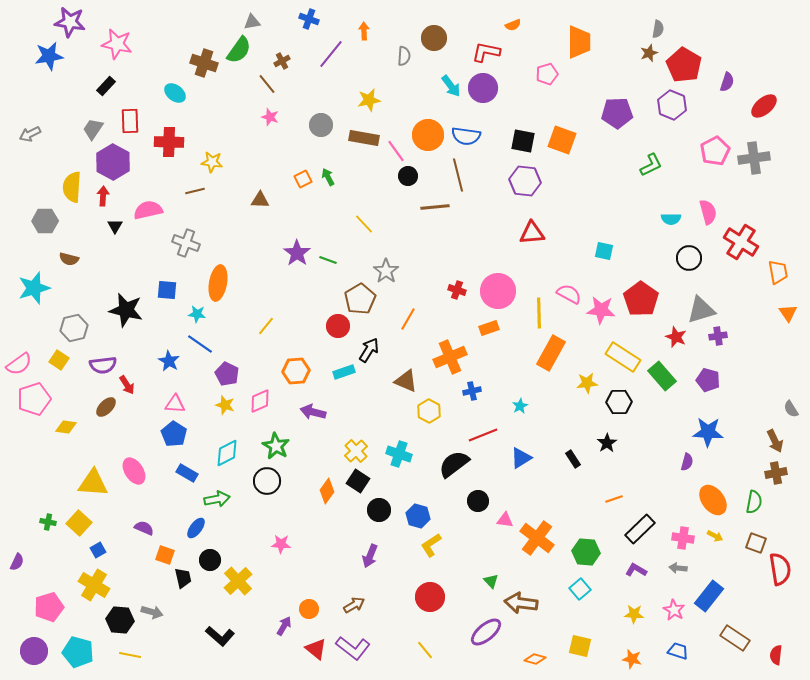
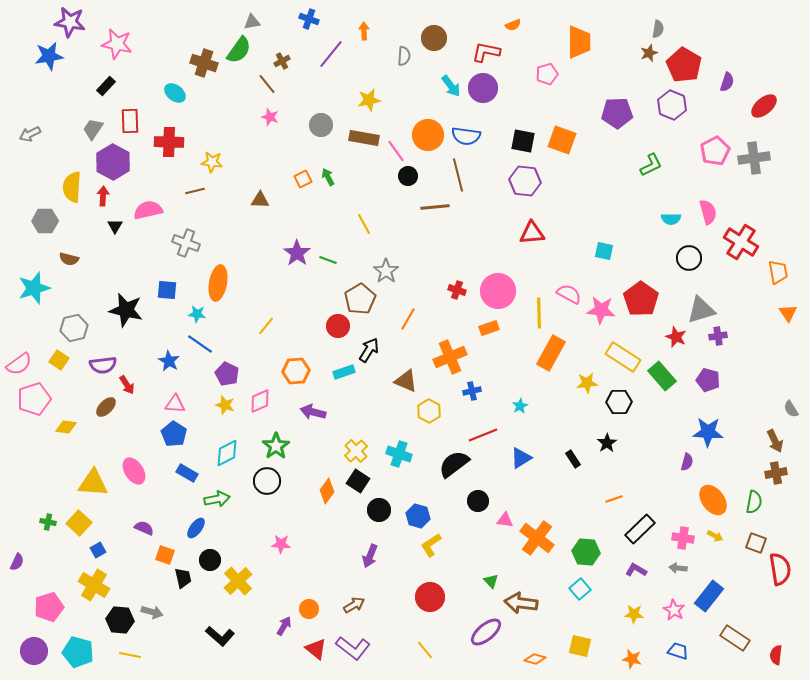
yellow line at (364, 224): rotated 15 degrees clockwise
green star at (276, 446): rotated 8 degrees clockwise
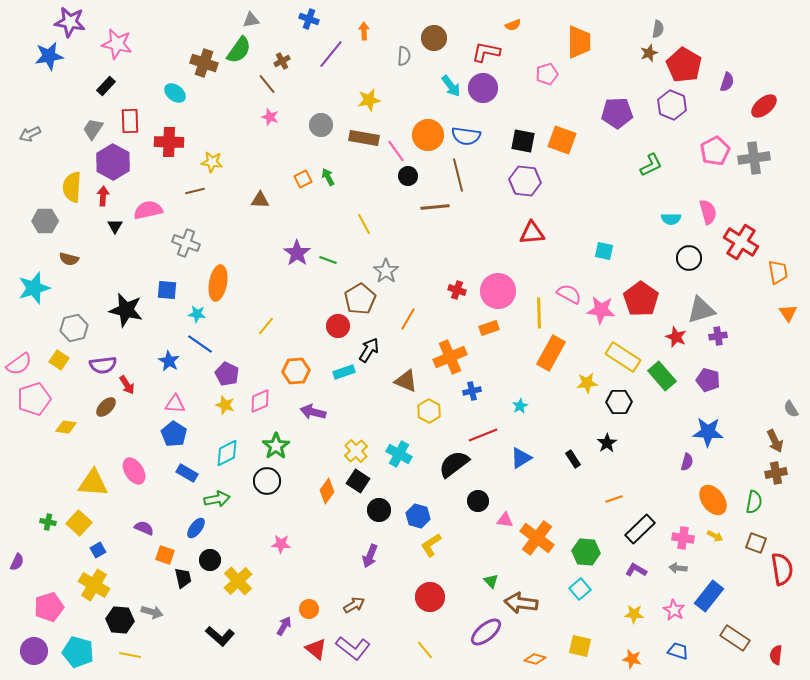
gray triangle at (252, 22): moved 1 px left, 2 px up
cyan cross at (399, 454): rotated 10 degrees clockwise
red semicircle at (780, 569): moved 2 px right
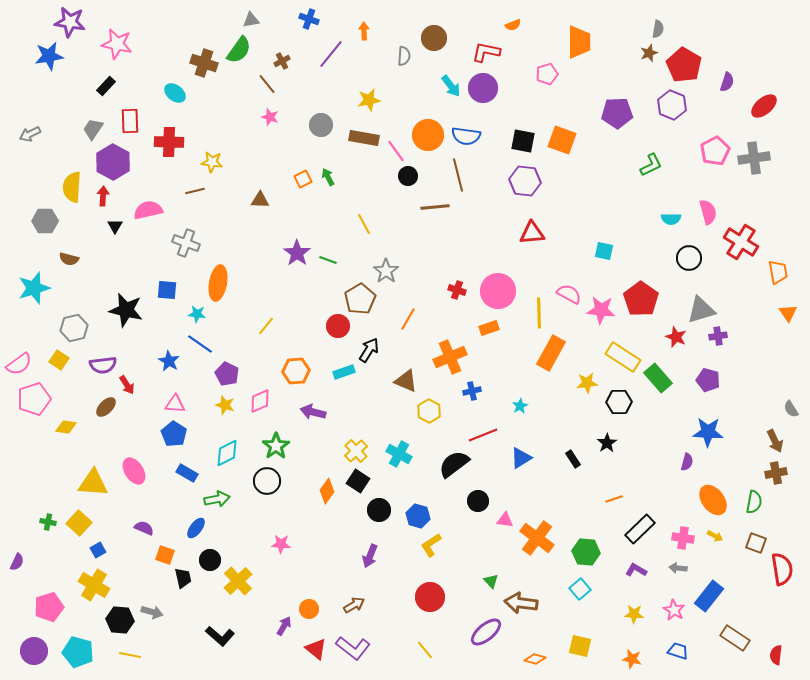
green rectangle at (662, 376): moved 4 px left, 2 px down
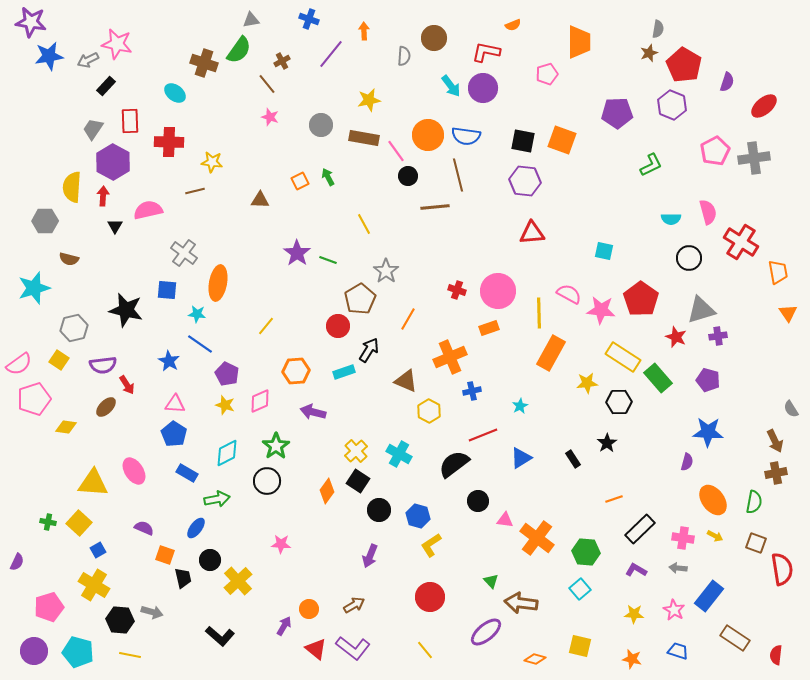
purple star at (70, 22): moved 39 px left
gray arrow at (30, 134): moved 58 px right, 74 px up
orange square at (303, 179): moved 3 px left, 2 px down
gray cross at (186, 243): moved 2 px left, 10 px down; rotated 16 degrees clockwise
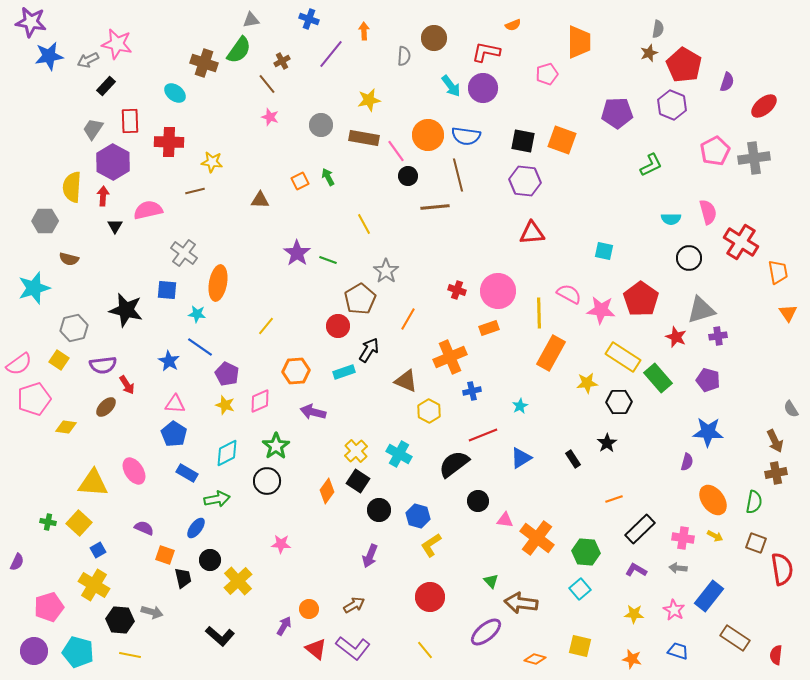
blue line at (200, 344): moved 3 px down
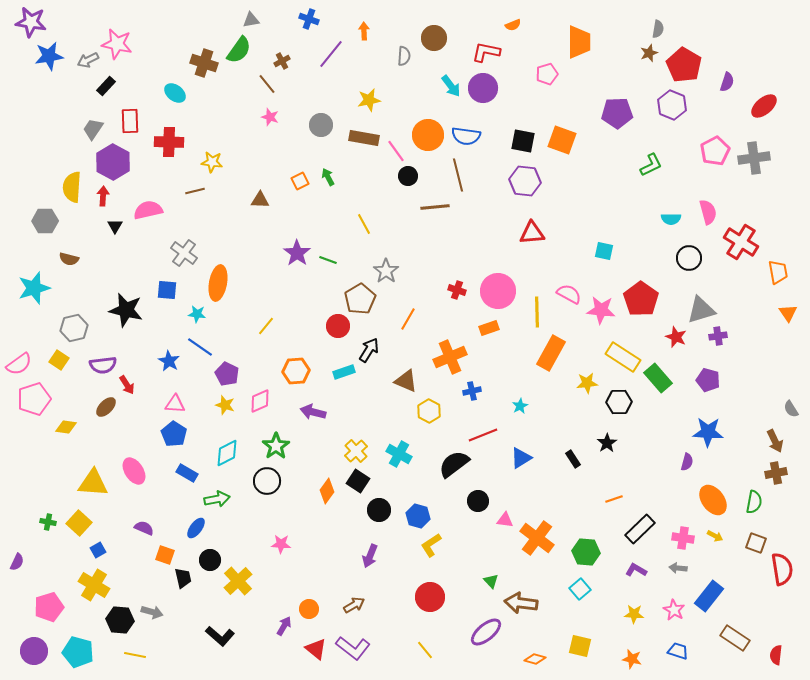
yellow line at (539, 313): moved 2 px left, 1 px up
yellow line at (130, 655): moved 5 px right
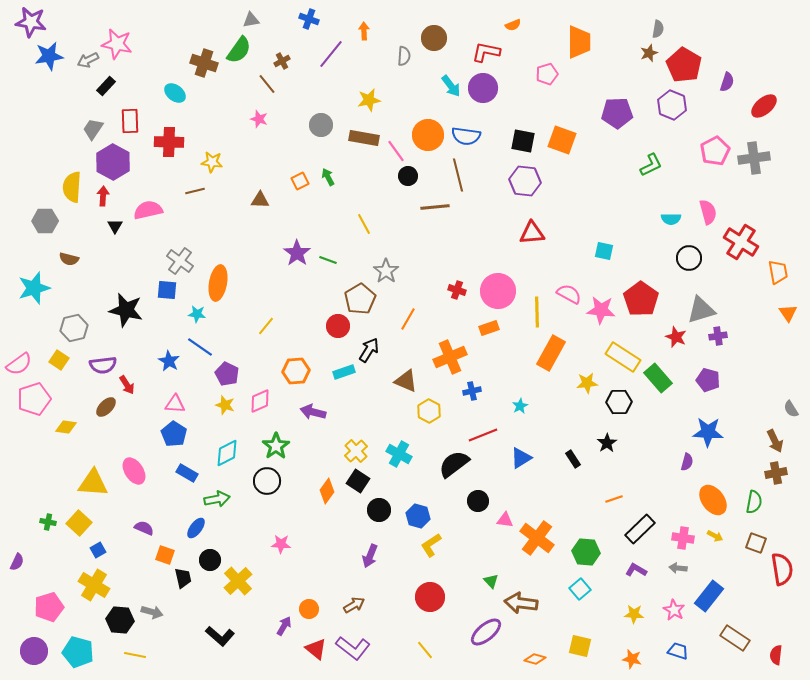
pink star at (270, 117): moved 11 px left, 2 px down
gray cross at (184, 253): moved 4 px left, 8 px down
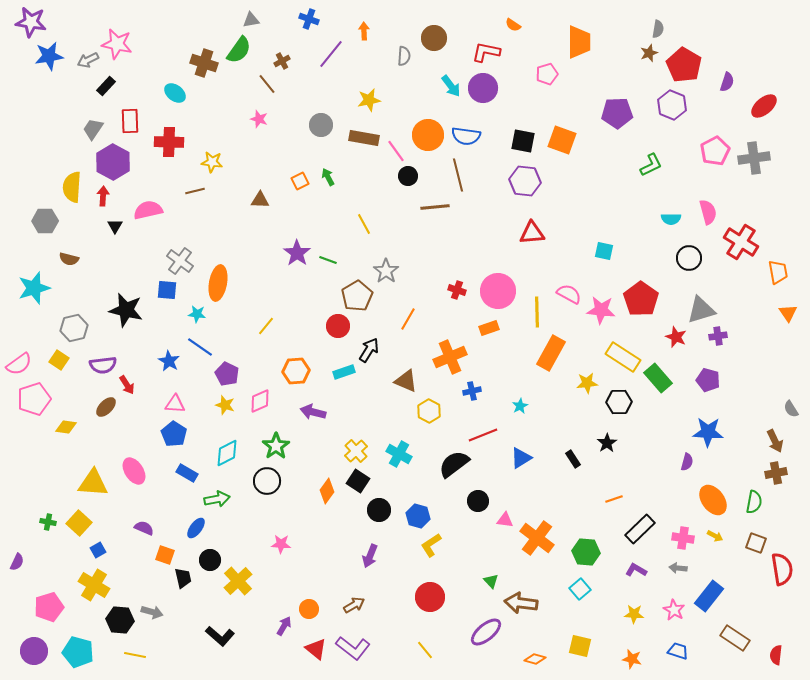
orange semicircle at (513, 25): rotated 56 degrees clockwise
brown pentagon at (360, 299): moved 3 px left, 3 px up
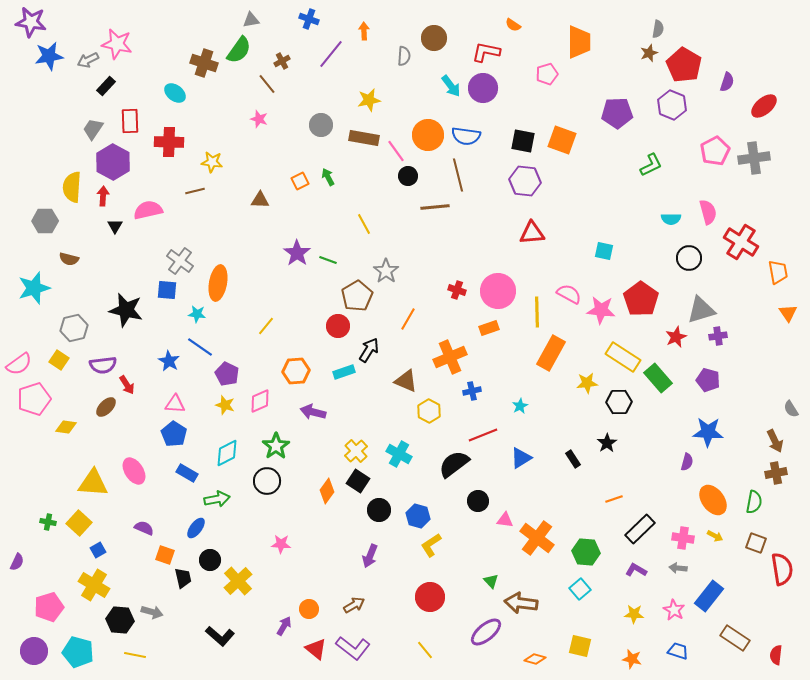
red star at (676, 337): rotated 25 degrees clockwise
